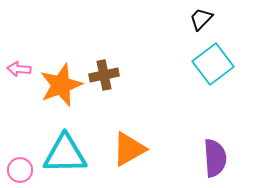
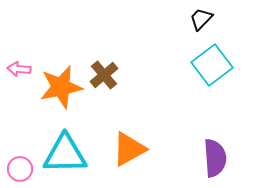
cyan square: moved 1 px left, 1 px down
brown cross: rotated 28 degrees counterclockwise
orange star: moved 2 px down; rotated 9 degrees clockwise
pink circle: moved 1 px up
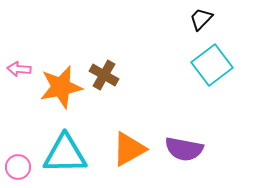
brown cross: rotated 20 degrees counterclockwise
purple semicircle: moved 31 px left, 9 px up; rotated 105 degrees clockwise
pink circle: moved 2 px left, 2 px up
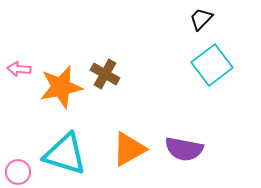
brown cross: moved 1 px right, 1 px up
cyan triangle: rotated 18 degrees clockwise
pink circle: moved 5 px down
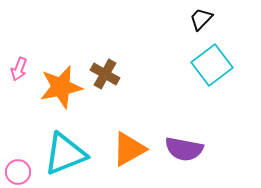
pink arrow: rotated 75 degrees counterclockwise
cyan triangle: rotated 39 degrees counterclockwise
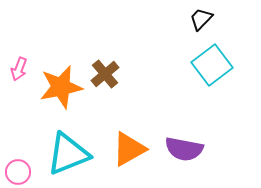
brown cross: rotated 20 degrees clockwise
cyan triangle: moved 3 px right
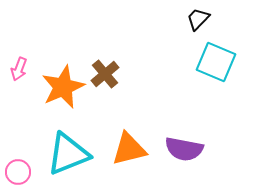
black trapezoid: moved 3 px left
cyan square: moved 4 px right, 3 px up; rotated 30 degrees counterclockwise
orange star: moved 2 px right; rotated 12 degrees counterclockwise
orange triangle: rotated 15 degrees clockwise
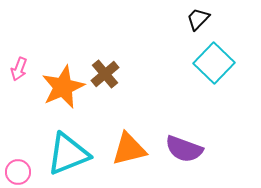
cyan square: moved 2 px left, 1 px down; rotated 21 degrees clockwise
purple semicircle: rotated 9 degrees clockwise
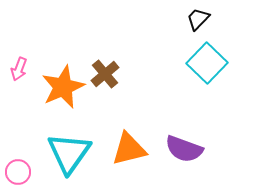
cyan square: moved 7 px left
cyan triangle: moved 1 px right, 1 px up; rotated 33 degrees counterclockwise
